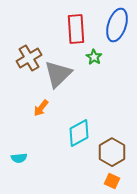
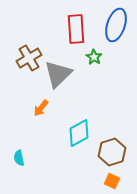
blue ellipse: moved 1 px left
brown hexagon: rotated 12 degrees clockwise
cyan semicircle: rotated 84 degrees clockwise
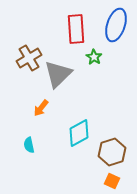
cyan semicircle: moved 10 px right, 13 px up
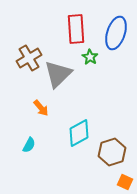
blue ellipse: moved 8 px down
green star: moved 4 px left
orange arrow: rotated 78 degrees counterclockwise
cyan semicircle: rotated 140 degrees counterclockwise
orange square: moved 13 px right, 1 px down
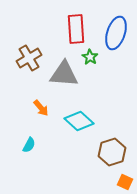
gray triangle: moved 6 px right; rotated 48 degrees clockwise
cyan diamond: moved 12 px up; rotated 72 degrees clockwise
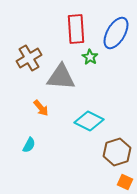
blue ellipse: rotated 12 degrees clockwise
gray triangle: moved 3 px left, 3 px down
cyan diamond: moved 10 px right; rotated 16 degrees counterclockwise
brown hexagon: moved 5 px right
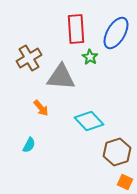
cyan diamond: rotated 20 degrees clockwise
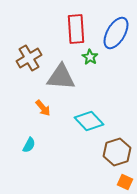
orange arrow: moved 2 px right
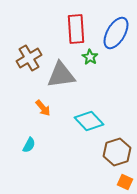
gray triangle: moved 2 px up; rotated 12 degrees counterclockwise
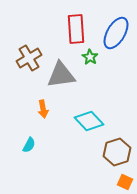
orange arrow: moved 1 px down; rotated 30 degrees clockwise
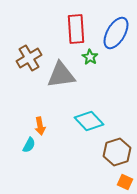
orange arrow: moved 3 px left, 17 px down
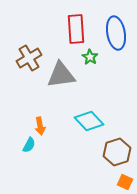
blue ellipse: rotated 40 degrees counterclockwise
